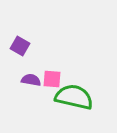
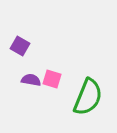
pink square: rotated 12 degrees clockwise
green semicircle: moved 14 px right; rotated 99 degrees clockwise
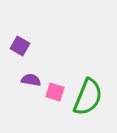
pink square: moved 3 px right, 13 px down
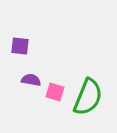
purple square: rotated 24 degrees counterclockwise
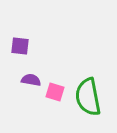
green semicircle: rotated 147 degrees clockwise
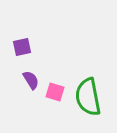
purple square: moved 2 px right, 1 px down; rotated 18 degrees counterclockwise
purple semicircle: rotated 48 degrees clockwise
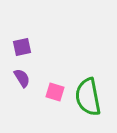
purple semicircle: moved 9 px left, 2 px up
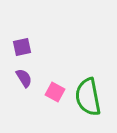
purple semicircle: moved 2 px right
pink square: rotated 12 degrees clockwise
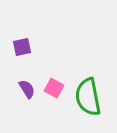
purple semicircle: moved 3 px right, 11 px down
pink square: moved 1 px left, 4 px up
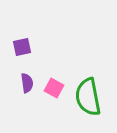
purple semicircle: moved 6 px up; rotated 24 degrees clockwise
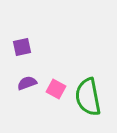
purple semicircle: rotated 102 degrees counterclockwise
pink square: moved 2 px right, 1 px down
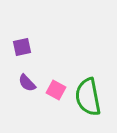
purple semicircle: rotated 114 degrees counterclockwise
pink square: moved 1 px down
